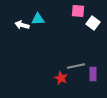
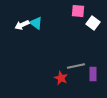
cyan triangle: moved 2 px left, 4 px down; rotated 40 degrees clockwise
white arrow: rotated 40 degrees counterclockwise
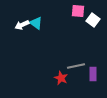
white square: moved 3 px up
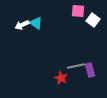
purple rectangle: moved 3 px left, 4 px up; rotated 16 degrees counterclockwise
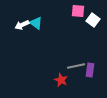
purple rectangle: rotated 24 degrees clockwise
red star: moved 2 px down
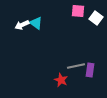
white square: moved 3 px right, 2 px up
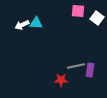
white square: moved 1 px right
cyan triangle: rotated 32 degrees counterclockwise
red star: rotated 24 degrees counterclockwise
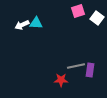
pink square: rotated 24 degrees counterclockwise
